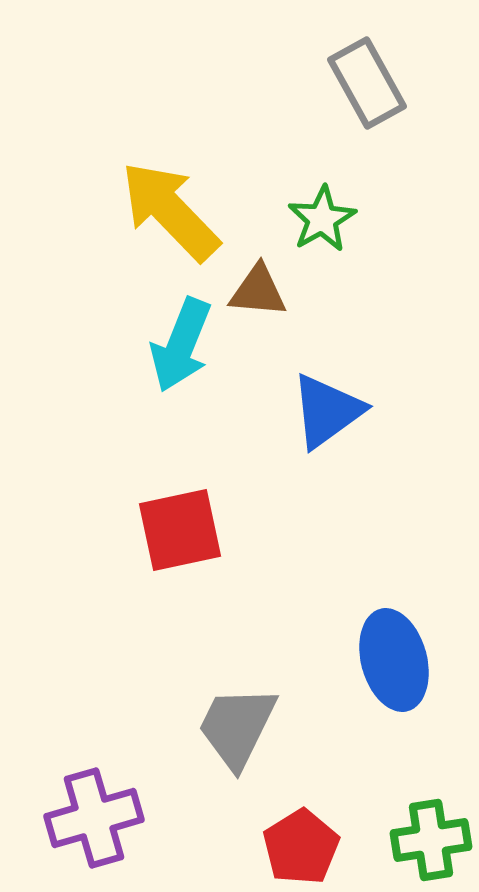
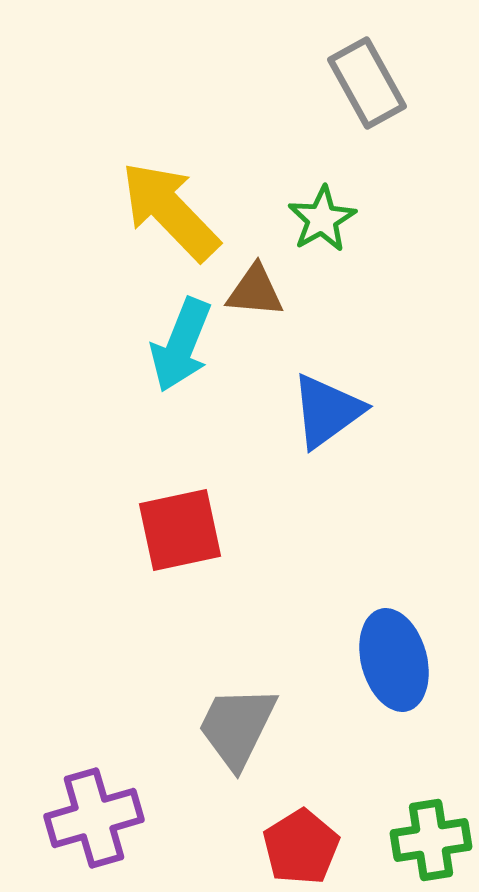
brown triangle: moved 3 px left
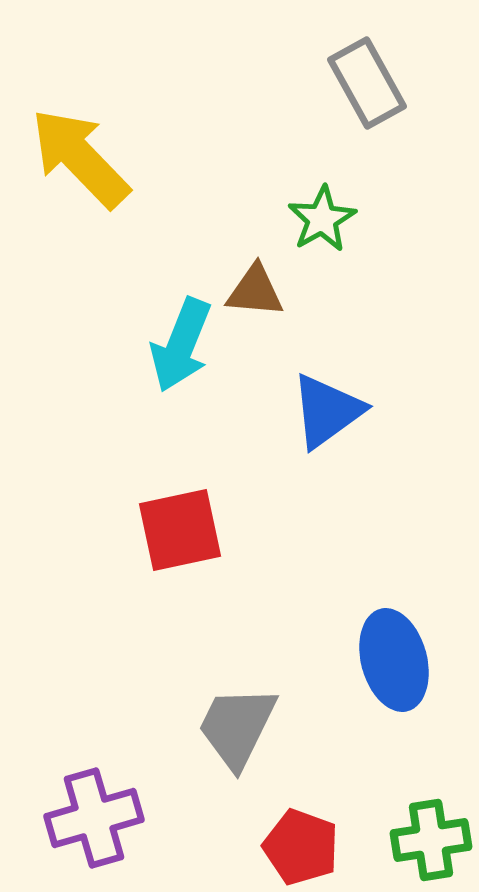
yellow arrow: moved 90 px left, 53 px up
red pentagon: rotated 20 degrees counterclockwise
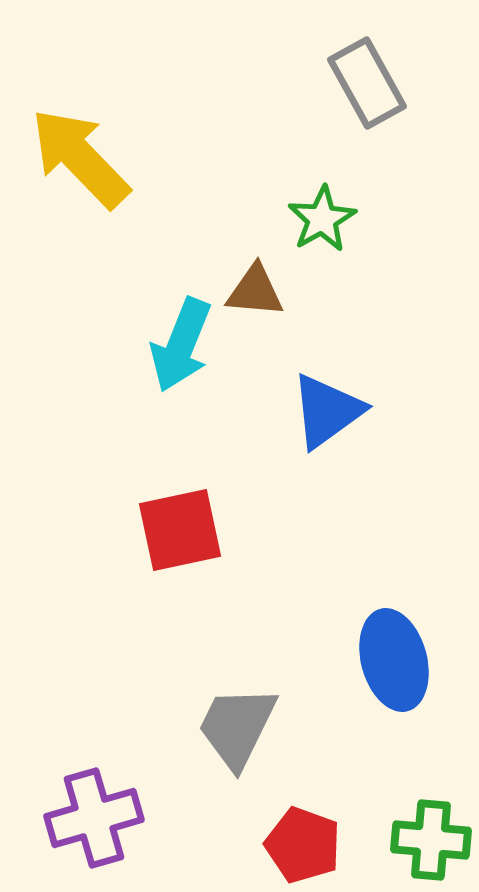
green cross: rotated 14 degrees clockwise
red pentagon: moved 2 px right, 2 px up
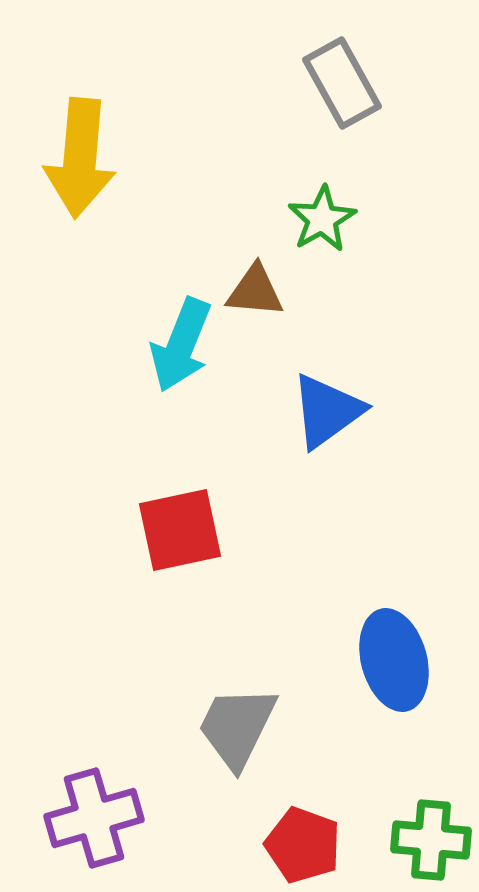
gray rectangle: moved 25 px left
yellow arrow: rotated 131 degrees counterclockwise
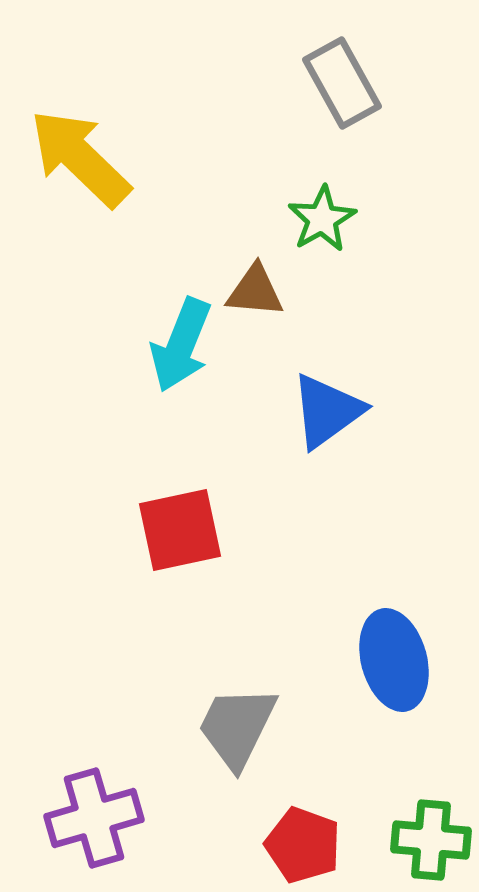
yellow arrow: rotated 129 degrees clockwise
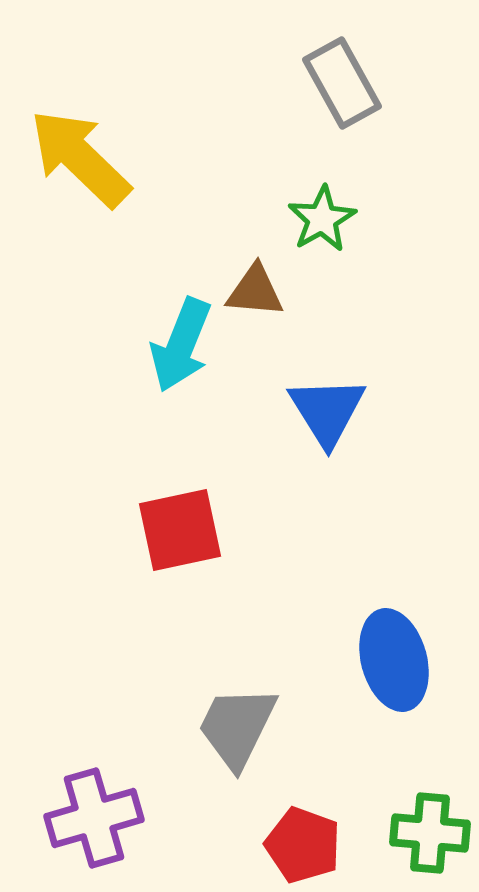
blue triangle: rotated 26 degrees counterclockwise
green cross: moved 1 px left, 7 px up
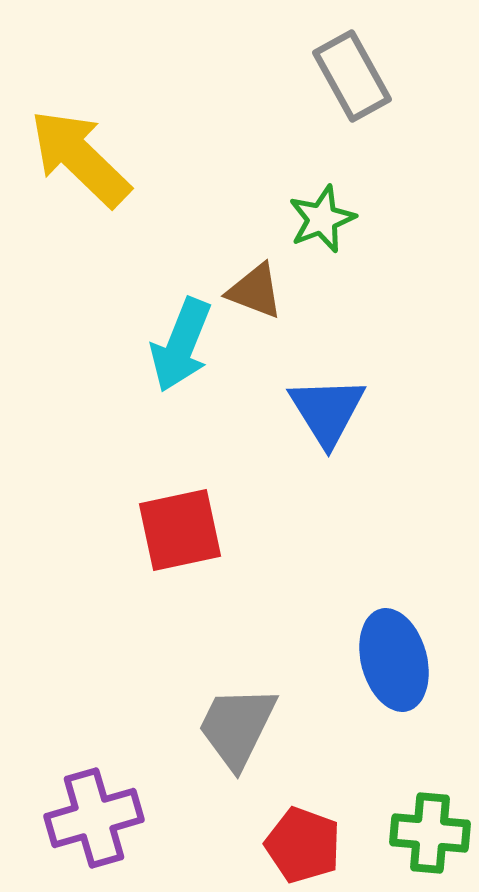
gray rectangle: moved 10 px right, 7 px up
green star: rotated 8 degrees clockwise
brown triangle: rotated 16 degrees clockwise
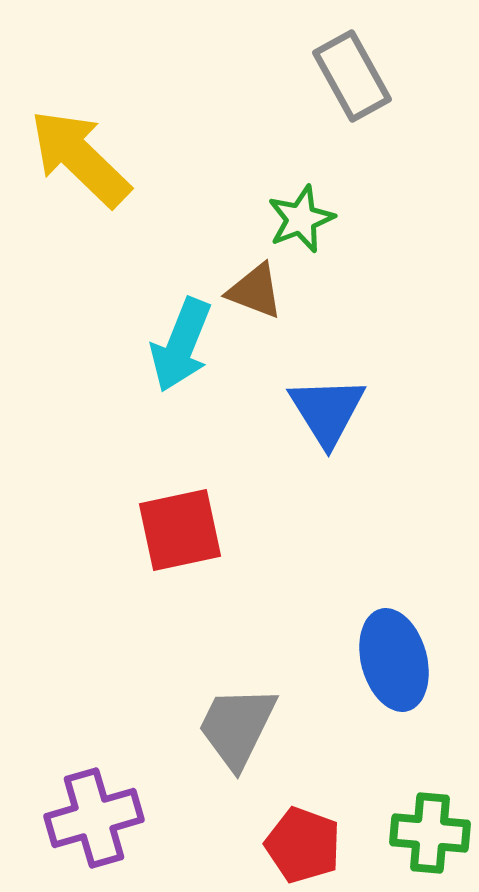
green star: moved 21 px left
